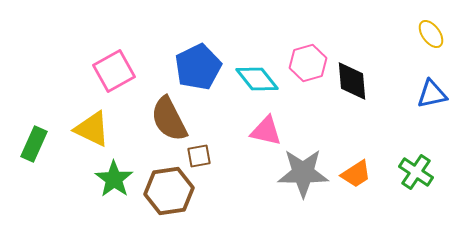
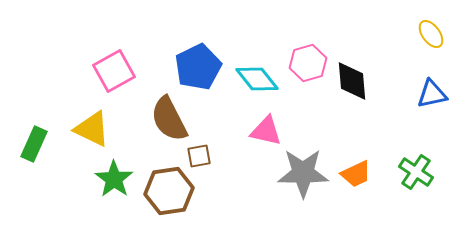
orange trapezoid: rotated 8 degrees clockwise
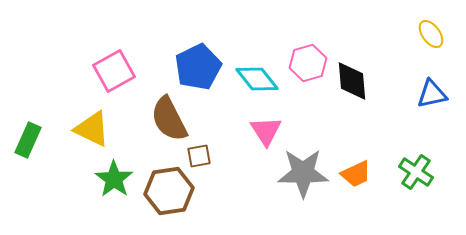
pink triangle: rotated 44 degrees clockwise
green rectangle: moved 6 px left, 4 px up
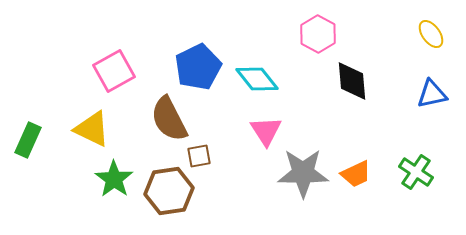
pink hexagon: moved 10 px right, 29 px up; rotated 15 degrees counterclockwise
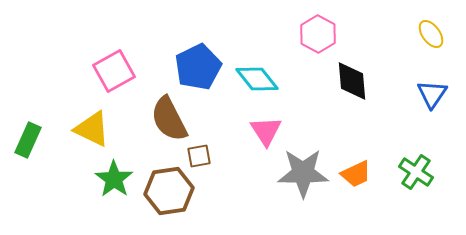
blue triangle: rotated 44 degrees counterclockwise
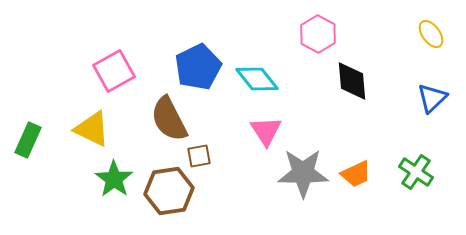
blue triangle: moved 4 px down; rotated 12 degrees clockwise
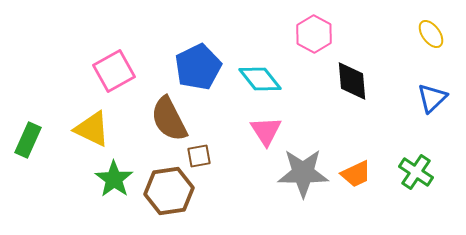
pink hexagon: moved 4 px left
cyan diamond: moved 3 px right
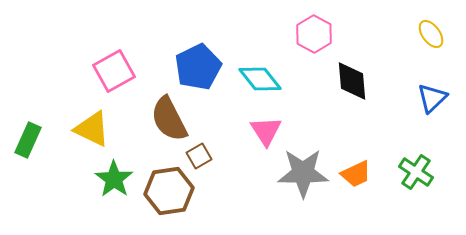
brown square: rotated 20 degrees counterclockwise
